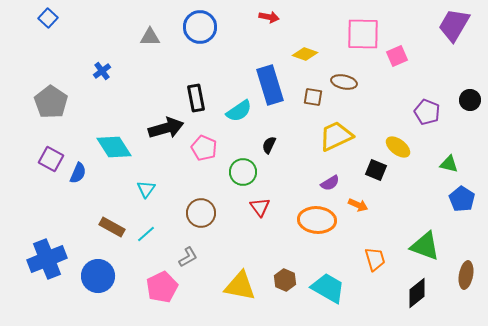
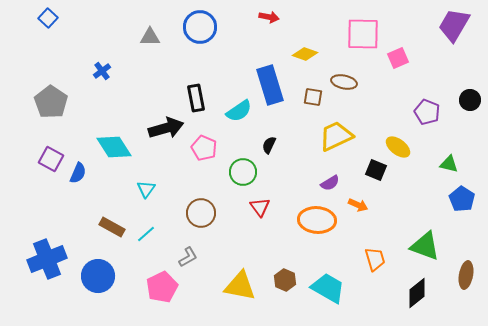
pink square at (397, 56): moved 1 px right, 2 px down
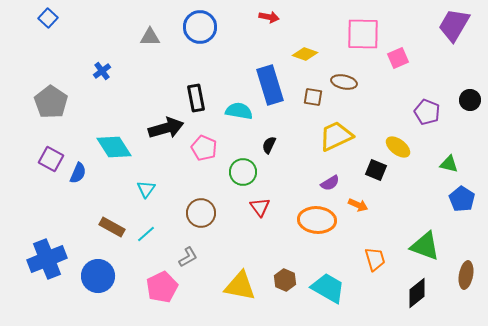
cyan semicircle at (239, 111): rotated 136 degrees counterclockwise
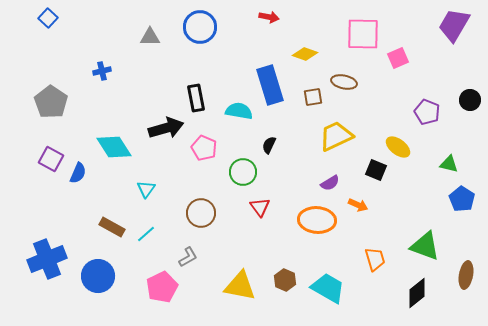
blue cross at (102, 71): rotated 24 degrees clockwise
brown square at (313, 97): rotated 18 degrees counterclockwise
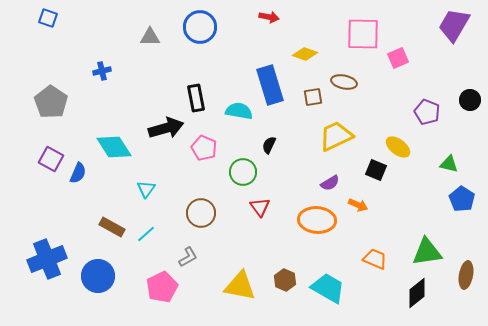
blue square at (48, 18): rotated 24 degrees counterclockwise
green triangle at (425, 246): moved 2 px right, 6 px down; rotated 28 degrees counterclockwise
orange trapezoid at (375, 259): rotated 50 degrees counterclockwise
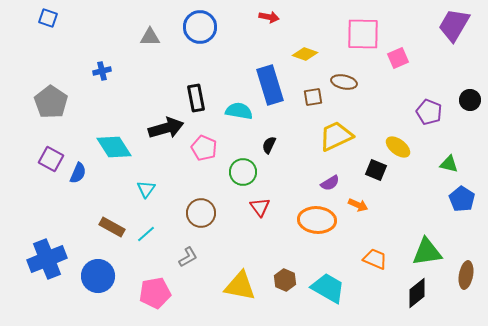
purple pentagon at (427, 112): moved 2 px right
pink pentagon at (162, 287): moved 7 px left, 6 px down; rotated 16 degrees clockwise
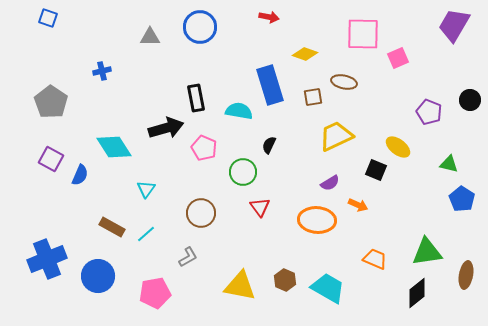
blue semicircle at (78, 173): moved 2 px right, 2 px down
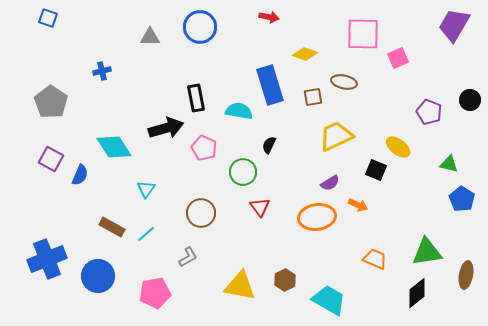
orange ellipse at (317, 220): moved 3 px up; rotated 12 degrees counterclockwise
brown hexagon at (285, 280): rotated 10 degrees clockwise
cyan trapezoid at (328, 288): moved 1 px right, 12 px down
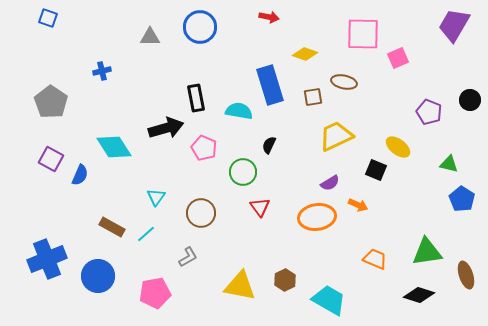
cyan triangle at (146, 189): moved 10 px right, 8 px down
brown ellipse at (466, 275): rotated 28 degrees counterclockwise
black diamond at (417, 293): moved 2 px right, 2 px down; rotated 56 degrees clockwise
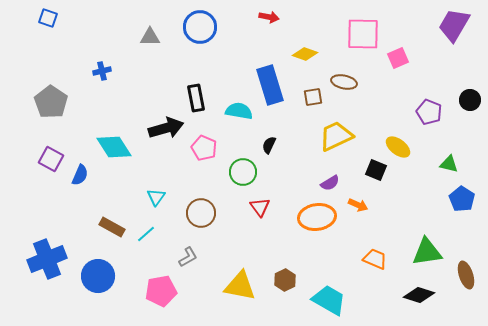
pink pentagon at (155, 293): moved 6 px right, 2 px up
